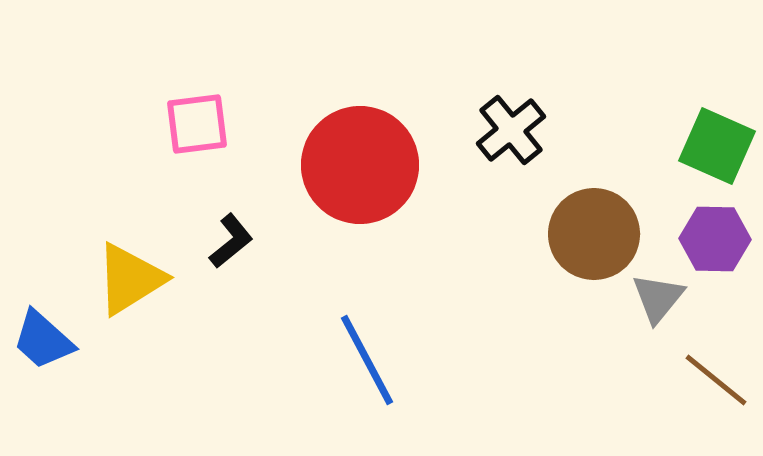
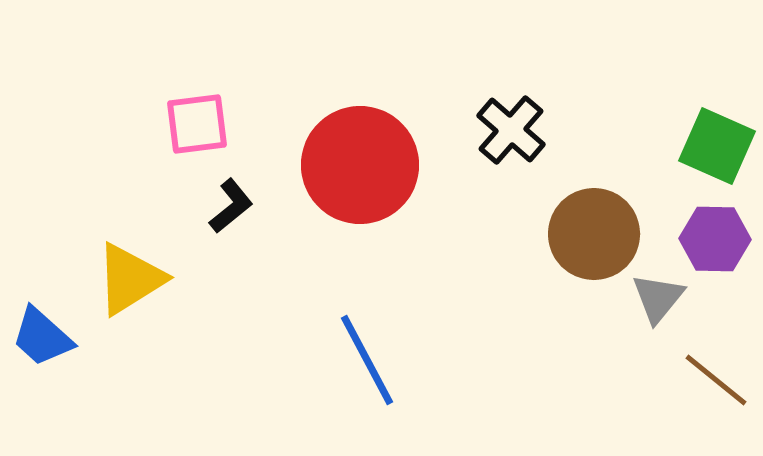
black cross: rotated 10 degrees counterclockwise
black L-shape: moved 35 px up
blue trapezoid: moved 1 px left, 3 px up
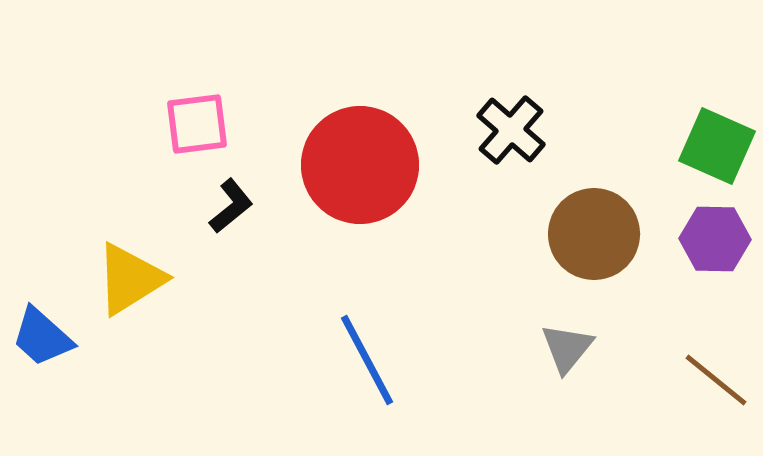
gray triangle: moved 91 px left, 50 px down
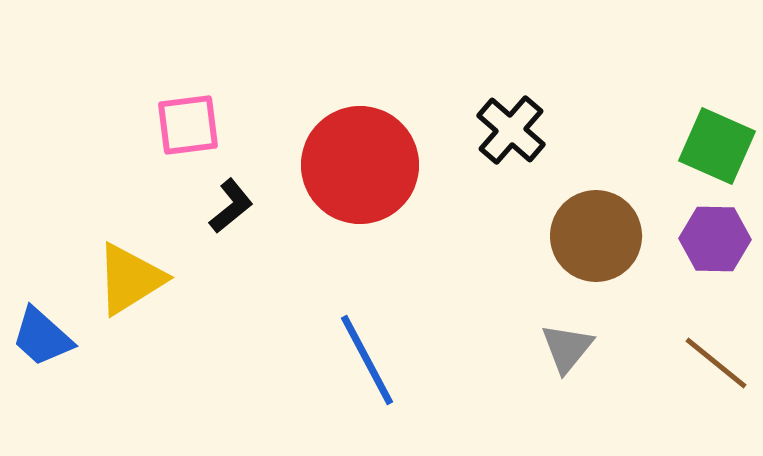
pink square: moved 9 px left, 1 px down
brown circle: moved 2 px right, 2 px down
brown line: moved 17 px up
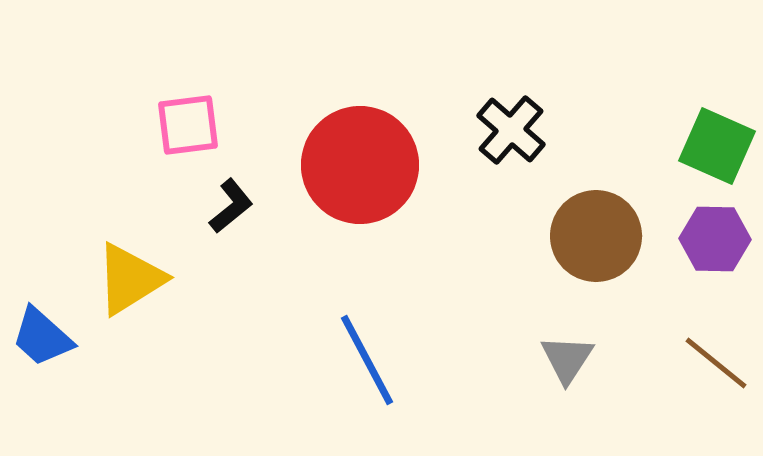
gray triangle: moved 11 px down; rotated 6 degrees counterclockwise
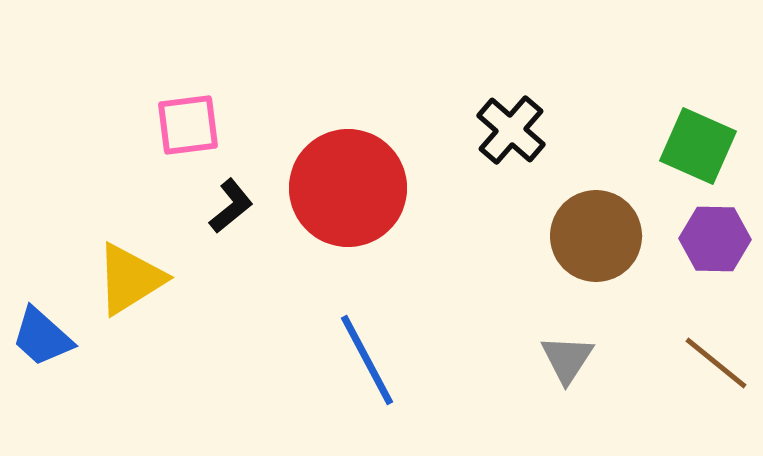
green square: moved 19 px left
red circle: moved 12 px left, 23 px down
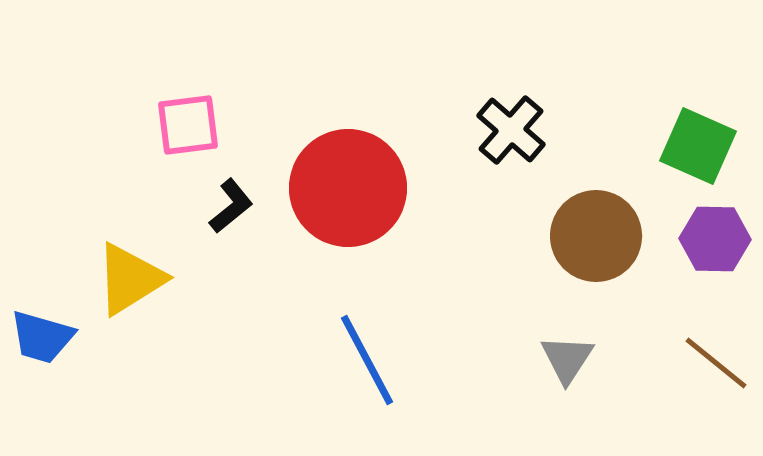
blue trapezoid: rotated 26 degrees counterclockwise
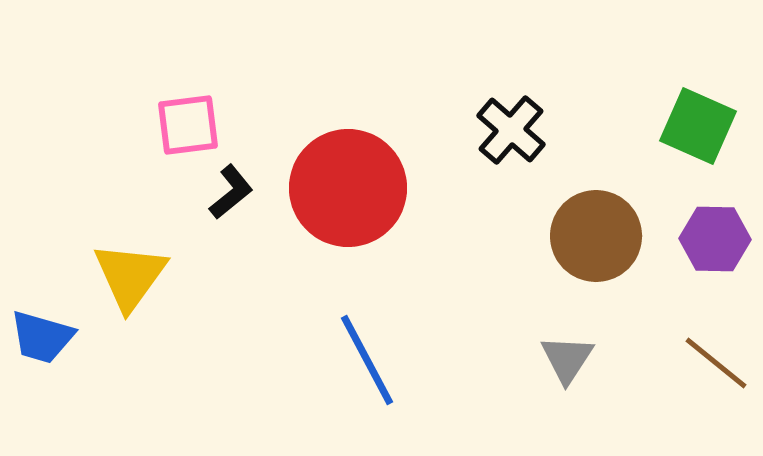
green square: moved 20 px up
black L-shape: moved 14 px up
yellow triangle: moved 3 px up; rotated 22 degrees counterclockwise
